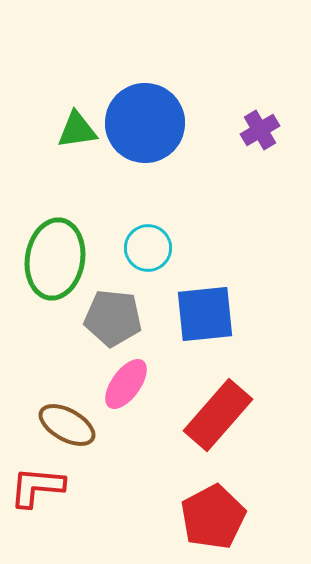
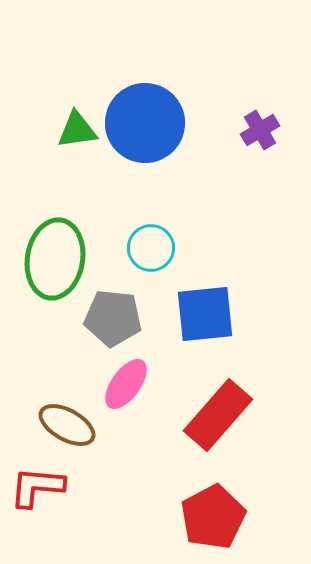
cyan circle: moved 3 px right
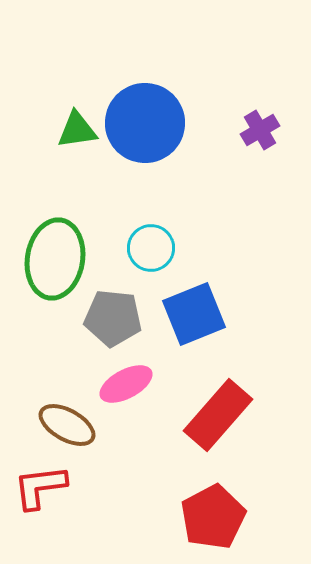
blue square: moved 11 px left; rotated 16 degrees counterclockwise
pink ellipse: rotated 26 degrees clockwise
red L-shape: moved 3 px right; rotated 12 degrees counterclockwise
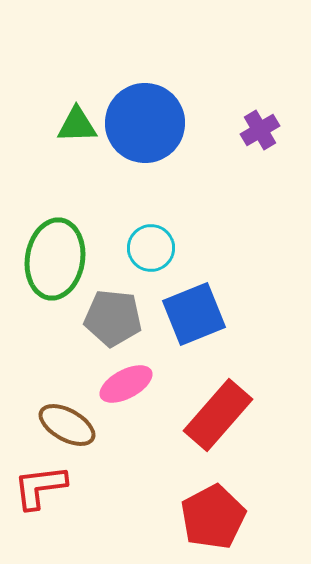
green triangle: moved 5 px up; rotated 6 degrees clockwise
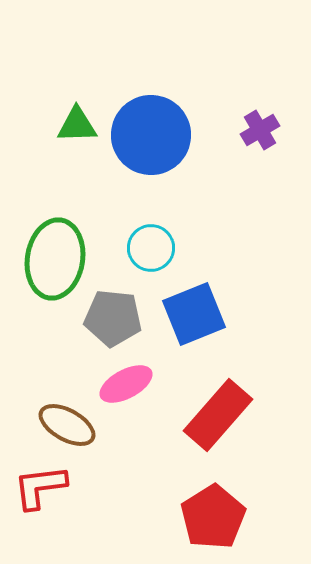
blue circle: moved 6 px right, 12 px down
red pentagon: rotated 4 degrees counterclockwise
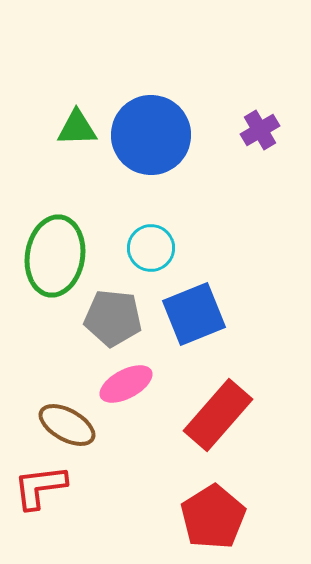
green triangle: moved 3 px down
green ellipse: moved 3 px up
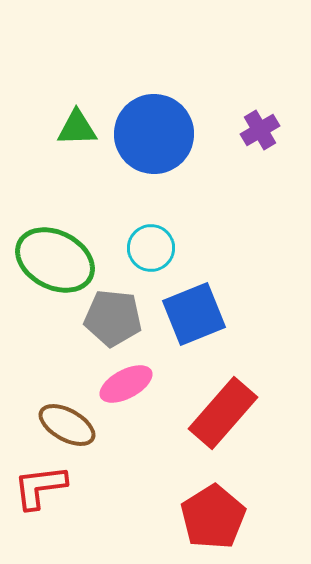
blue circle: moved 3 px right, 1 px up
green ellipse: moved 4 px down; rotated 72 degrees counterclockwise
red rectangle: moved 5 px right, 2 px up
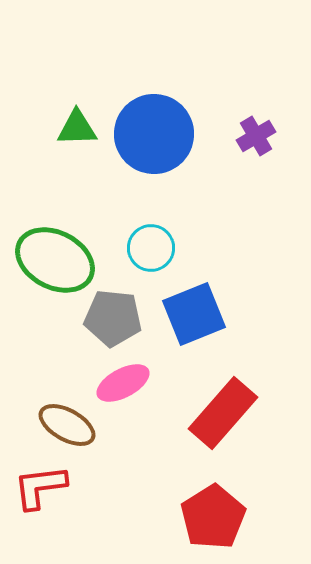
purple cross: moved 4 px left, 6 px down
pink ellipse: moved 3 px left, 1 px up
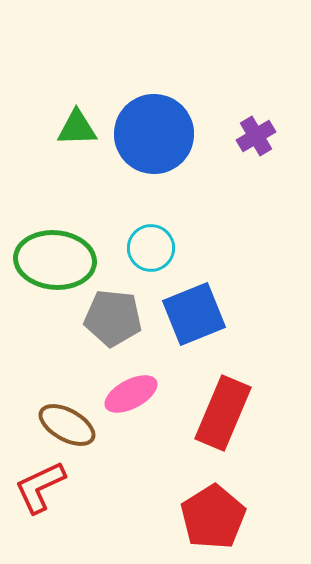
green ellipse: rotated 22 degrees counterclockwise
pink ellipse: moved 8 px right, 11 px down
red rectangle: rotated 18 degrees counterclockwise
red L-shape: rotated 18 degrees counterclockwise
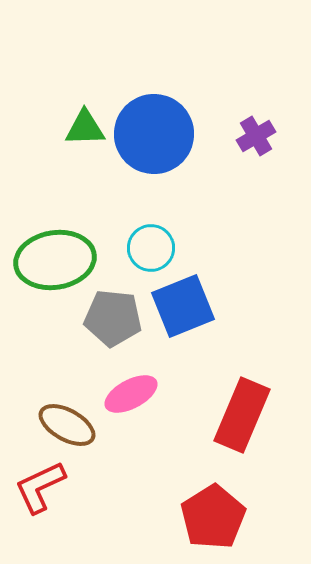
green triangle: moved 8 px right
green ellipse: rotated 14 degrees counterclockwise
blue square: moved 11 px left, 8 px up
red rectangle: moved 19 px right, 2 px down
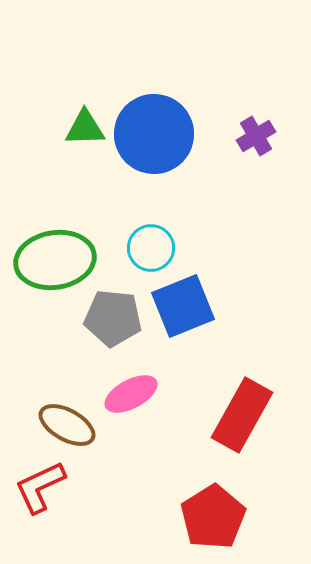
red rectangle: rotated 6 degrees clockwise
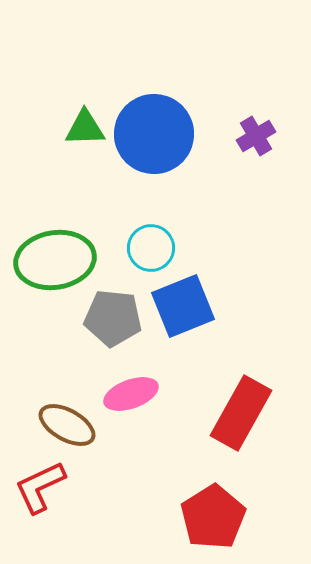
pink ellipse: rotated 8 degrees clockwise
red rectangle: moved 1 px left, 2 px up
